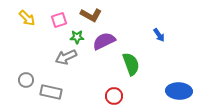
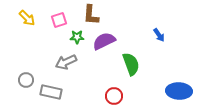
brown L-shape: rotated 65 degrees clockwise
gray arrow: moved 5 px down
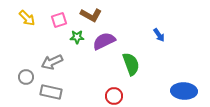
brown L-shape: rotated 65 degrees counterclockwise
gray arrow: moved 14 px left
gray circle: moved 3 px up
blue ellipse: moved 5 px right
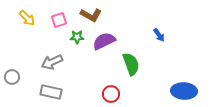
gray circle: moved 14 px left
red circle: moved 3 px left, 2 px up
